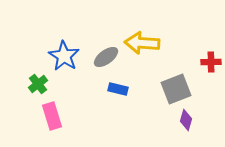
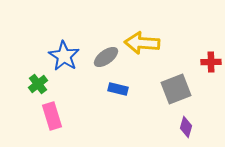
purple diamond: moved 7 px down
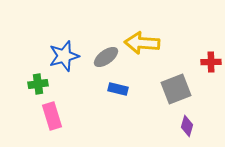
blue star: rotated 24 degrees clockwise
green cross: rotated 30 degrees clockwise
purple diamond: moved 1 px right, 1 px up
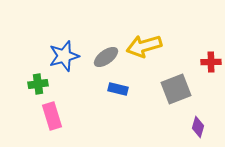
yellow arrow: moved 2 px right, 3 px down; rotated 20 degrees counterclockwise
purple diamond: moved 11 px right, 1 px down
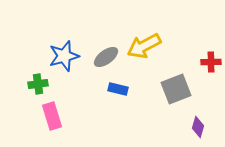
yellow arrow: rotated 12 degrees counterclockwise
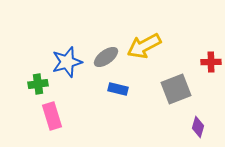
blue star: moved 3 px right, 6 px down
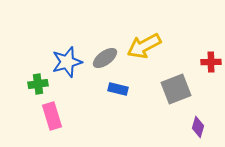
gray ellipse: moved 1 px left, 1 px down
